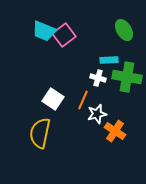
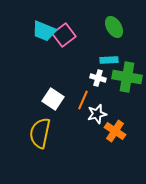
green ellipse: moved 10 px left, 3 px up
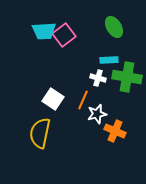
cyan trapezoid: rotated 25 degrees counterclockwise
orange cross: rotated 10 degrees counterclockwise
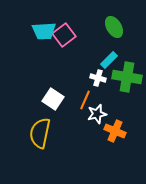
cyan rectangle: rotated 42 degrees counterclockwise
orange line: moved 2 px right
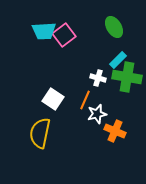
cyan rectangle: moved 9 px right
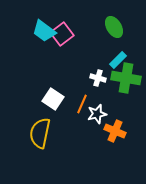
cyan trapezoid: rotated 40 degrees clockwise
pink square: moved 2 px left, 1 px up
green cross: moved 1 px left, 1 px down
orange line: moved 3 px left, 4 px down
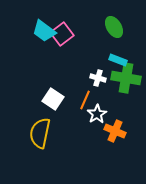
cyan rectangle: rotated 66 degrees clockwise
orange line: moved 3 px right, 4 px up
white star: rotated 18 degrees counterclockwise
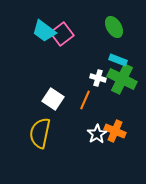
green cross: moved 4 px left, 1 px down; rotated 16 degrees clockwise
white star: moved 20 px down
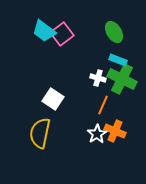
green ellipse: moved 5 px down
orange line: moved 18 px right, 5 px down
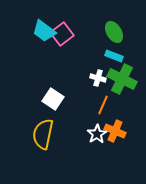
cyan rectangle: moved 4 px left, 4 px up
yellow semicircle: moved 3 px right, 1 px down
